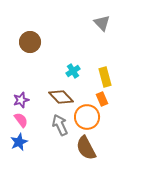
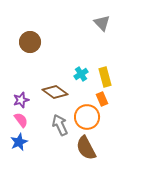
cyan cross: moved 8 px right, 3 px down
brown diamond: moved 6 px left, 5 px up; rotated 10 degrees counterclockwise
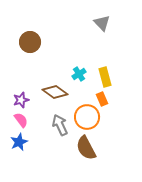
cyan cross: moved 2 px left
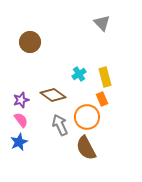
brown diamond: moved 2 px left, 3 px down
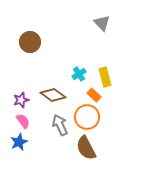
orange rectangle: moved 8 px left, 4 px up; rotated 24 degrees counterclockwise
pink semicircle: moved 2 px right, 1 px down
